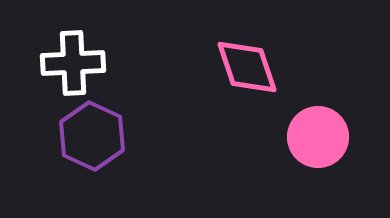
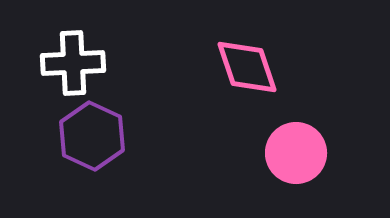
pink circle: moved 22 px left, 16 px down
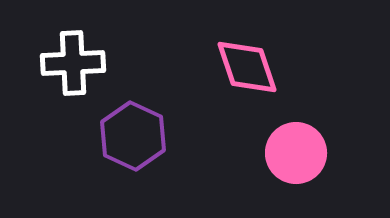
purple hexagon: moved 41 px right
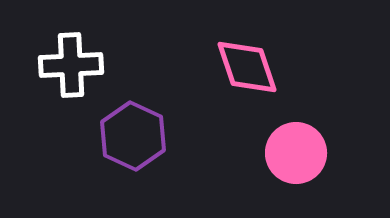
white cross: moved 2 px left, 2 px down
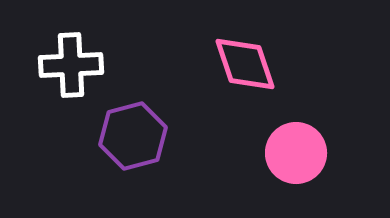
pink diamond: moved 2 px left, 3 px up
purple hexagon: rotated 20 degrees clockwise
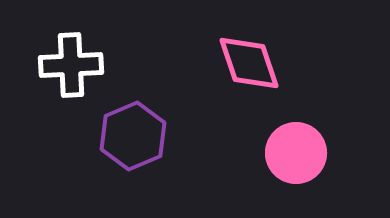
pink diamond: moved 4 px right, 1 px up
purple hexagon: rotated 8 degrees counterclockwise
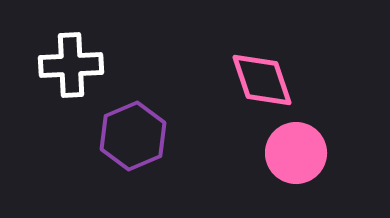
pink diamond: moved 13 px right, 17 px down
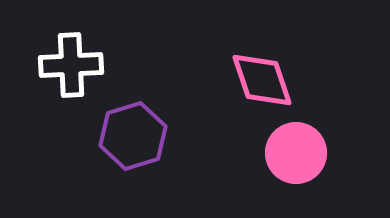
purple hexagon: rotated 6 degrees clockwise
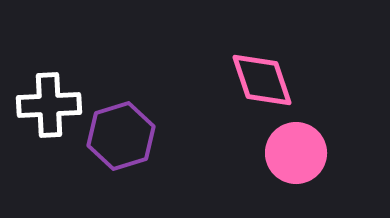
white cross: moved 22 px left, 40 px down
purple hexagon: moved 12 px left
